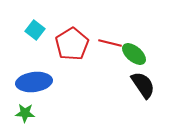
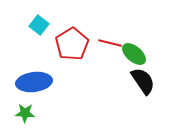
cyan square: moved 4 px right, 5 px up
black semicircle: moved 4 px up
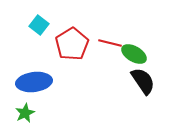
green ellipse: rotated 10 degrees counterclockwise
green star: rotated 30 degrees counterclockwise
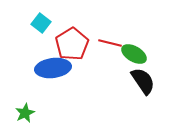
cyan square: moved 2 px right, 2 px up
blue ellipse: moved 19 px right, 14 px up
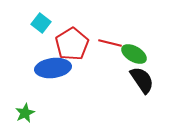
black semicircle: moved 1 px left, 1 px up
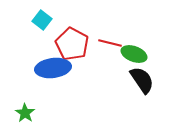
cyan square: moved 1 px right, 3 px up
red pentagon: rotated 12 degrees counterclockwise
green ellipse: rotated 10 degrees counterclockwise
green star: rotated 12 degrees counterclockwise
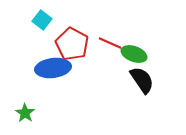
red line: rotated 10 degrees clockwise
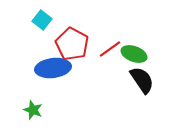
red line: moved 6 px down; rotated 60 degrees counterclockwise
green star: moved 8 px right, 3 px up; rotated 12 degrees counterclockwise
